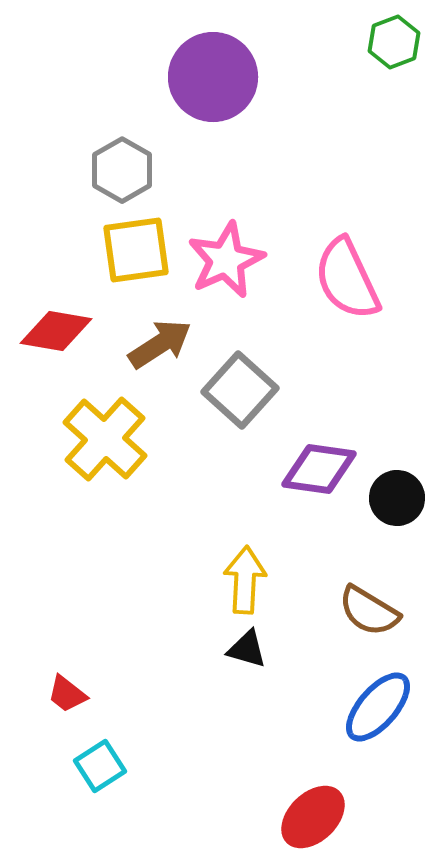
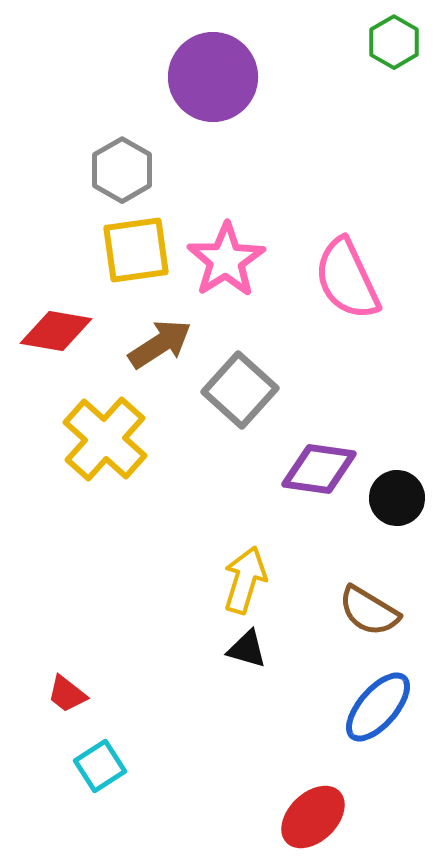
green hexagon: rotated 9 degrees counterclockwise
pink star: rotated 8 degrees counterclockwise
yellow arrow: rotated 14 degrees clockwise
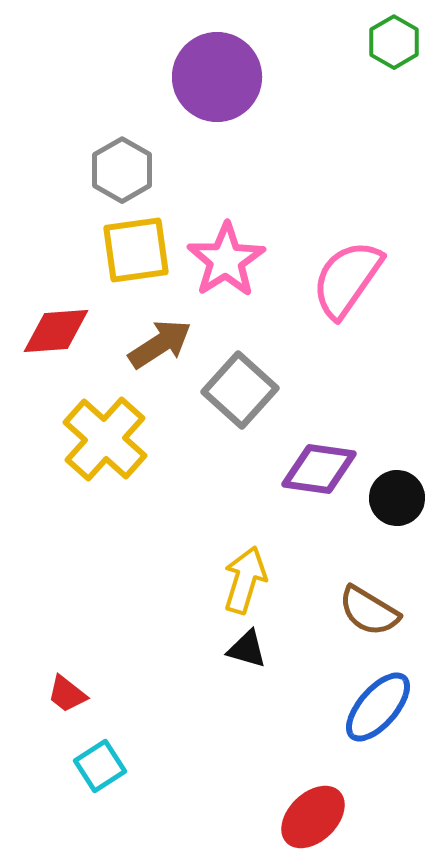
purple circle: moved 4 px right
pink semicircle: rotated 60 degrees clockwise
red diamond: rotated 14 degrees counterclockwise
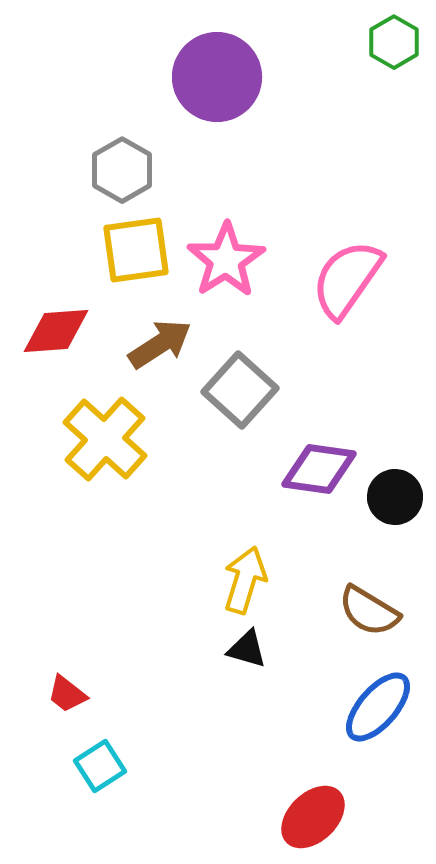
black circle: moved 2 px left, 1 px up
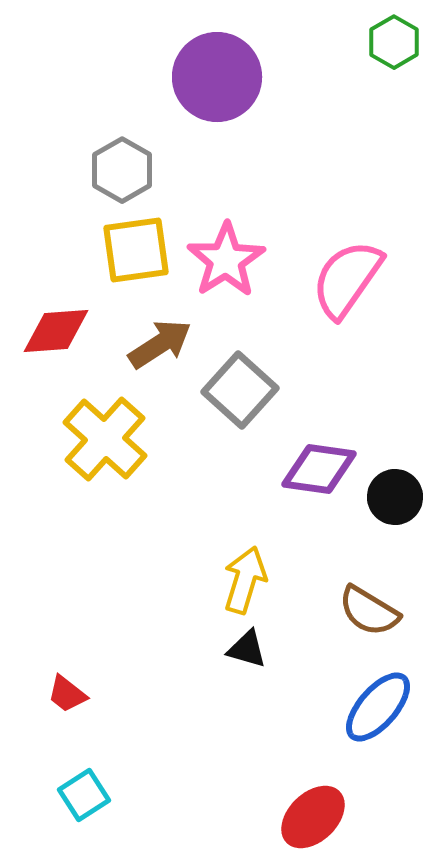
cyan square: moved 16 px left, 29 px down
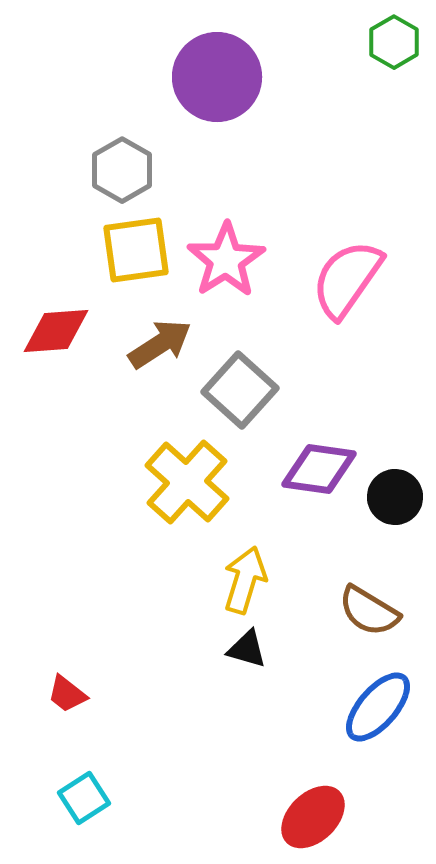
yellow cross: moved 82 px right, 43 px down
cyan square: moved 3 px down
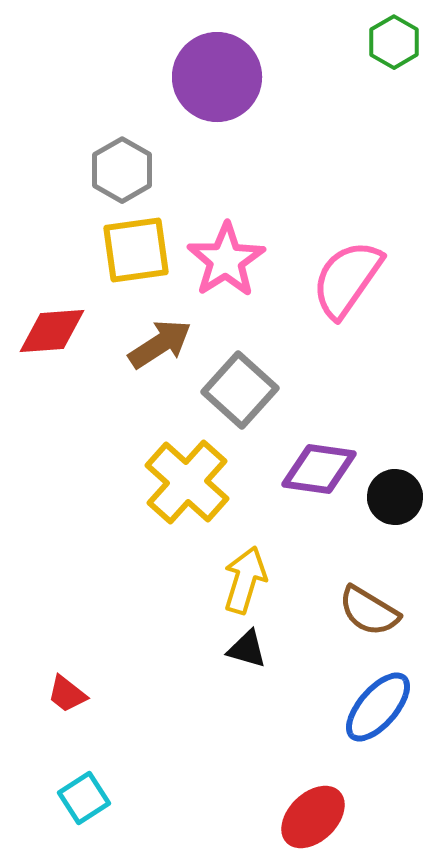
red diamond: moved 4 px left
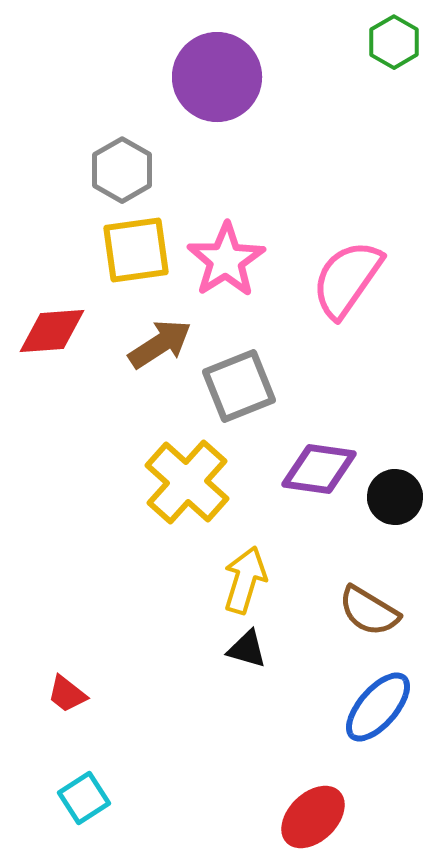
gray square: moved 1 px left, 4 px up; rotated 26 degrees clockwise
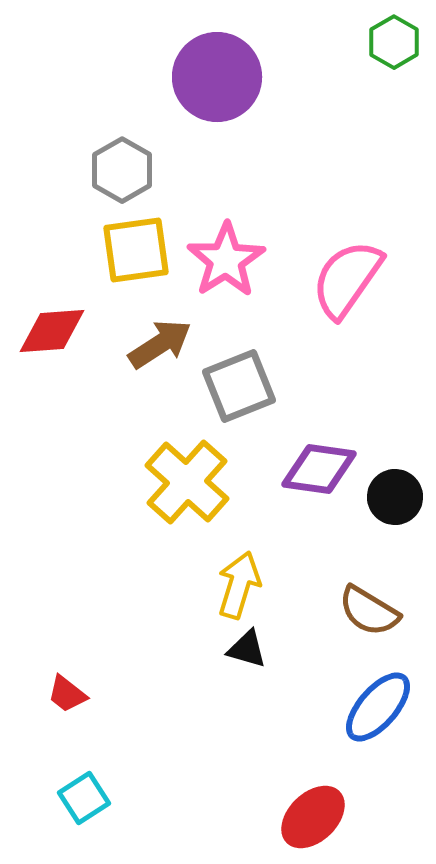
yellow arrow: moved 6 px left, 5 px down
